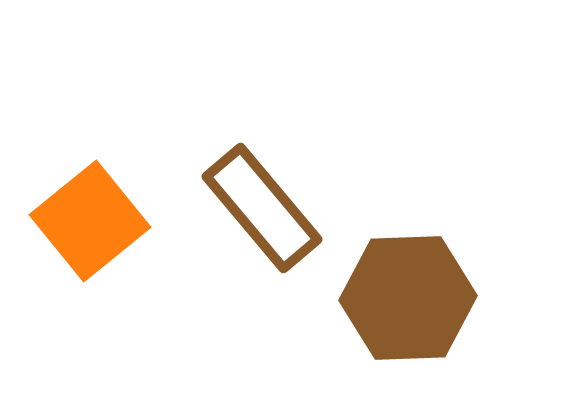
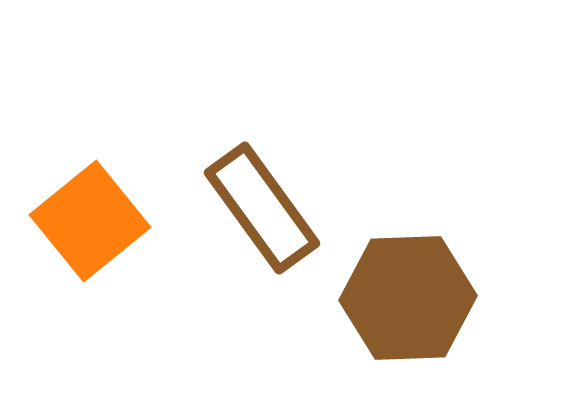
brown rectangle: rotated 4 degrees clockwise
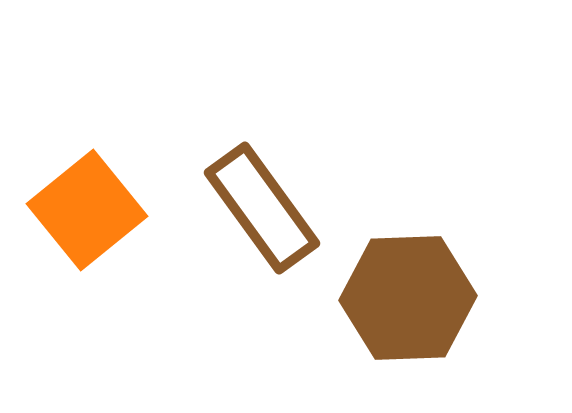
orange square: moved 3 px left, 11 px up
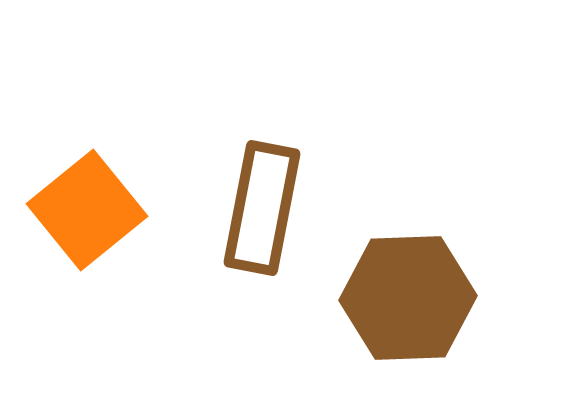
brown rectangle: rotated 47 degrees clockwise
